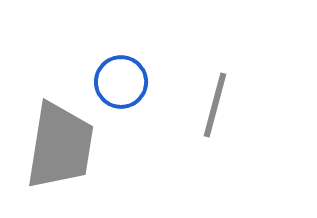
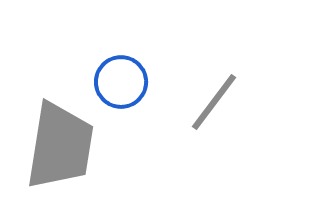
gray line: moved 1 px left, 3 px up; rotated 22 degrees clockwise
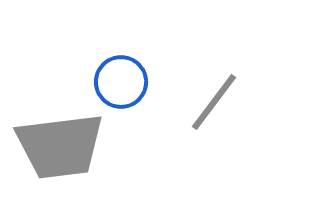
gray trapezoid: rotated 74 degrees clockwise
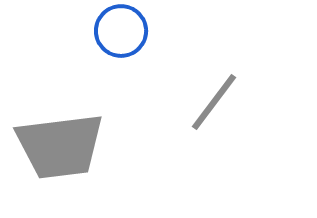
blue circle: moved 51 px up
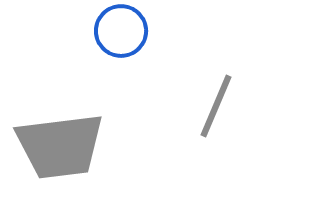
gray line: moved 2 px right, 4 px down; rotated 14 degrees counterclockwise
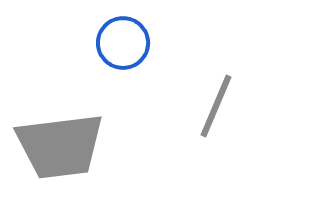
blue circle: moved 2 px right, 12 px down
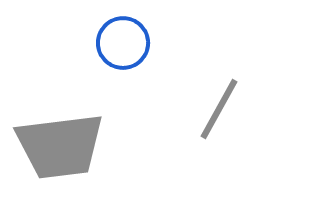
gray line: moved 3 px right, 3 px down; rotated 6 degrees clockwise
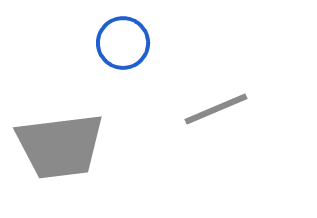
gray line: moved 3 px left; rotated 38 degrees clockwise
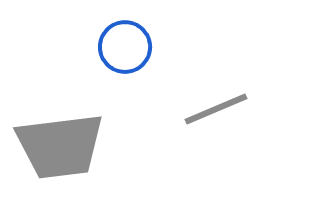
blue circle: moved 2 px right, 4 px down
